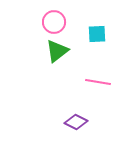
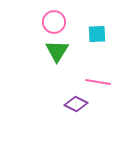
green triangle: rotated 20 degrees counterclockwise
purple diamond: moved 18 px up
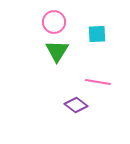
purple diamond: moved 1 px down; rotated 10 degrees clockwise
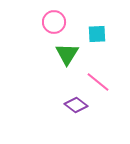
green triangle: moved 10 px right, 3 px down
pink line: rotated 30 degrees clockwise
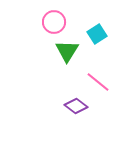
cyan square: rotated 30 degrees counterclockwise
green triangle: moved 3 px up
purple diamond: moved 1 px down
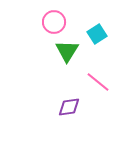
purple diamond: moved 7 px left, 1 px down; rotated 45 degrees counterclockwise
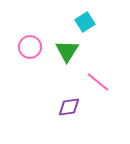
pink circle: moved 24 px left, 25 px down
cyan square: moved 12 px left, 12 px up
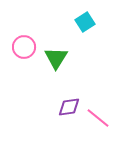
pink circle: moved 6 px left
green triangle: moved 11 px left, 7 px down
pink line: moved 36 px down
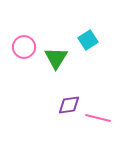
cyan square: moved 3 px right, 18 px down
purple diamond: moved 2 px up
pink line: rotated 25 degrees counterclockwise
